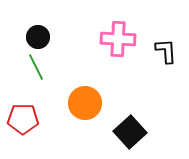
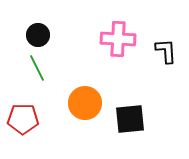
black circle: moved 2 px up
green line: moved 1 px right, 1 px down
black square: moved 13 px up; rotated 36 degrees clockwise
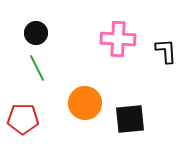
black circle: moved 2 px left, 2 px up
